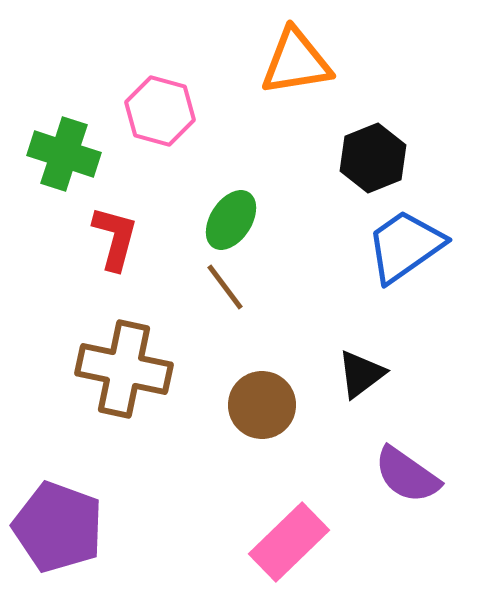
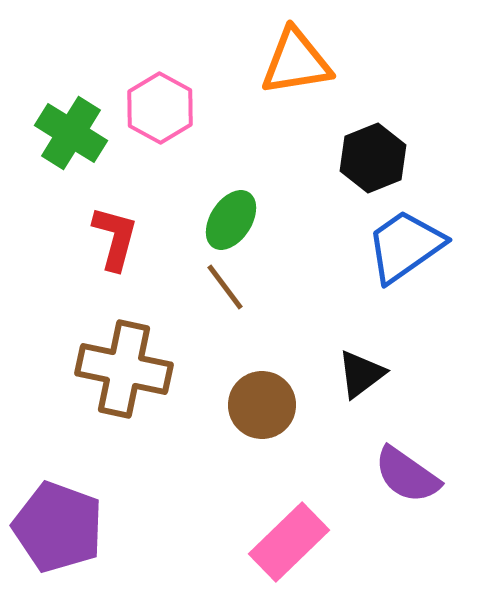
pink hexagon: moved 3 px up; rotated 14 degrees clockwise
green cross: moved 7 px right, 21 px up; rotated 14 degrees clockwise
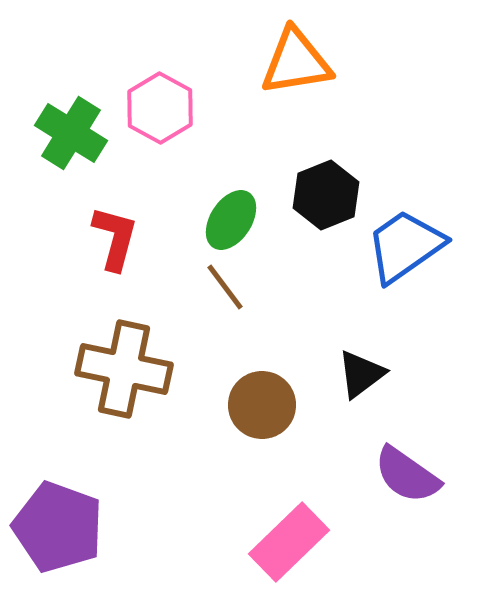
black hexagon: moved 47 px left, 37 px down
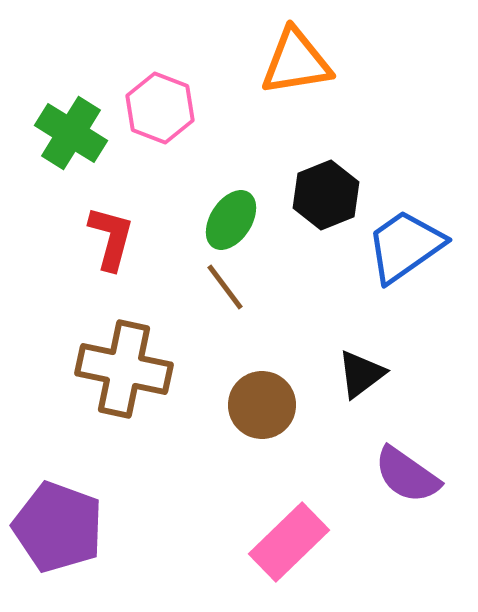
pink hexagon: rotated 8 degrees counterclockwise
red L-shape: moved 4 px left
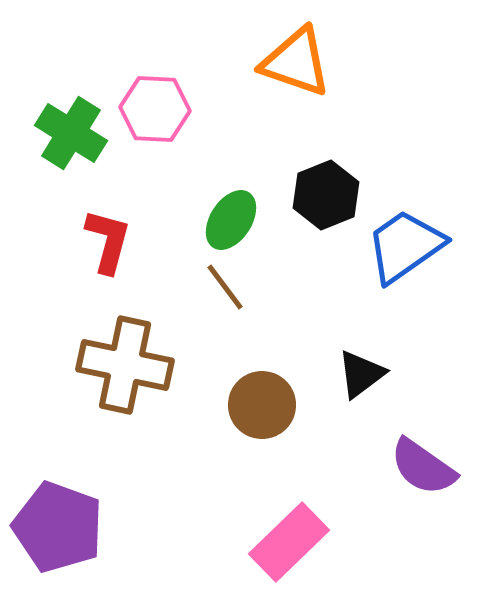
orange triangle: rotated 28 degrees clockwise
pink hexagon: moved 5 px left, 1 px down; rotated 18 degrees counterclockwise
red L-shape: moved 3 px left, 3 px down
brown cross: moved 1 px right, 4 px up
purple semicircle: moved 16 px right, 8 px up
